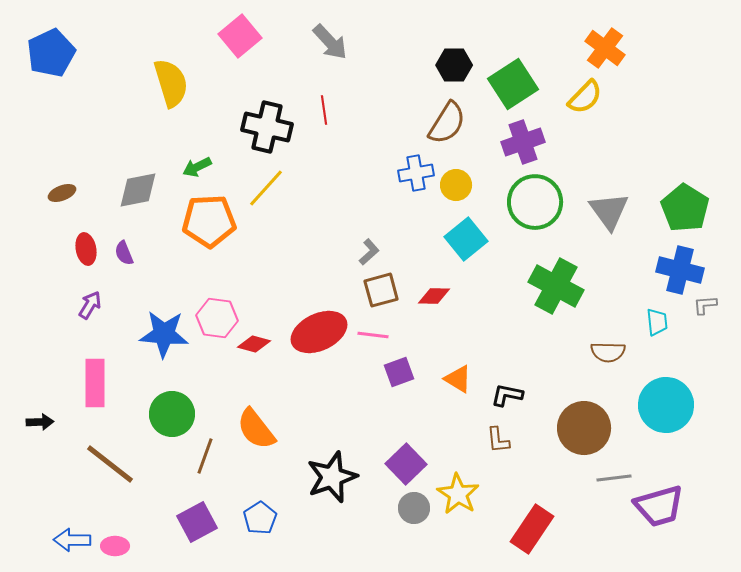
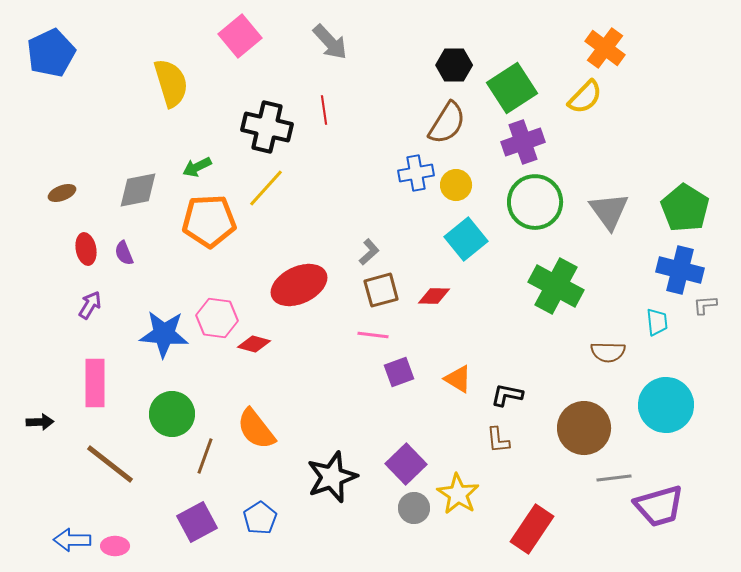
green square at (513, 84): moved 1 px left, 4 px down
red ellipse at (319, 332): moved 20 px left, 47 px up
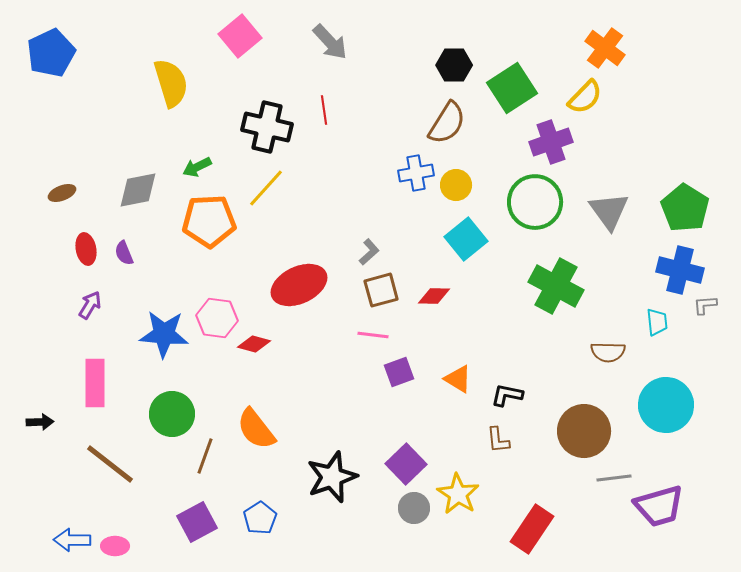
purple cross at (523, 142): moved 28 px right
brown circle at (584, 428): moved 3 px down
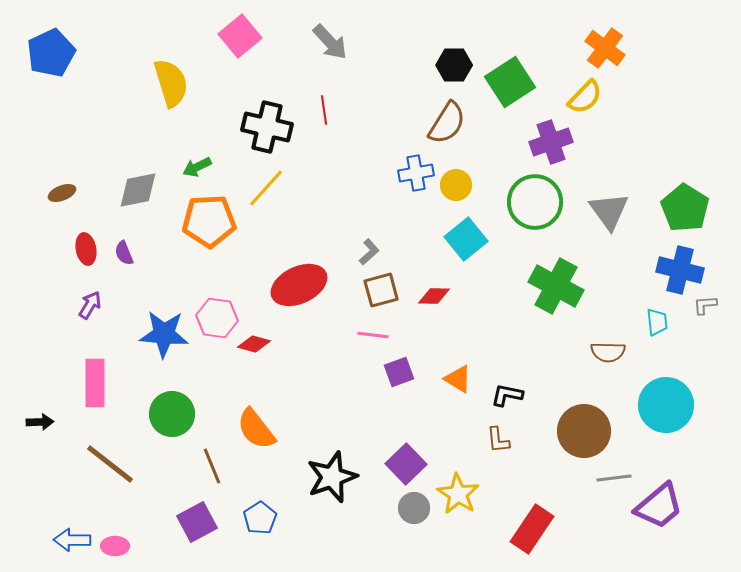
green square at (512, 88): moved 2 px left, 6 px up
brown line at (205, 456): moved 7 px right, 10 px down; rotated 42 degrees counterclockwise
purple trapezoid at (659, 506): rotated 24 degrees counterclockwise
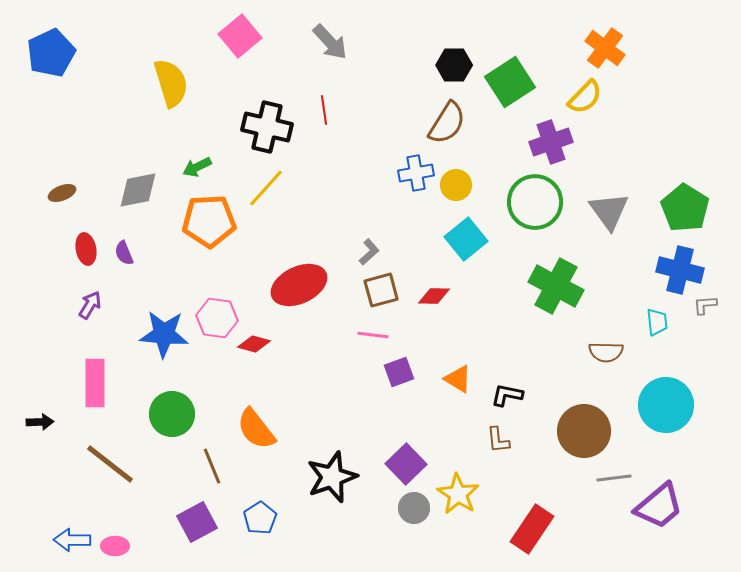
brown semicircle at (608, 352): moved 2 px left
